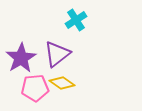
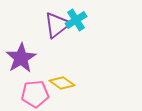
purple triangle: moved 29 px up
pink pentagon: moved 6 px down
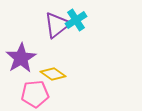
yellow diamond: moved 9 px left, 9 px up
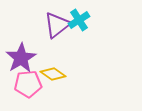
cyan cross: moved 3 px right
pink pentagon: moved 7 px left, 10 px up
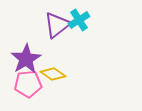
purple star: moved 5 px right, 1 px down
